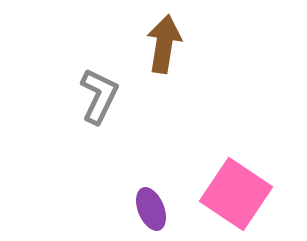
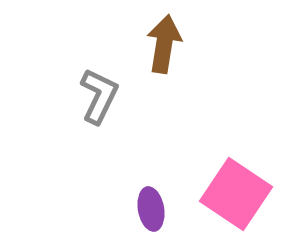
purple ellipse: rotated 12 degrees clockwise
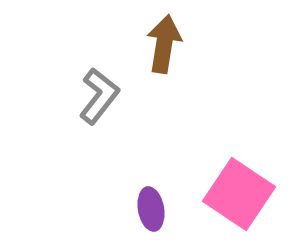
gray L-shape: rotated 12 degrees clockwise
pink square: moved 3 px right
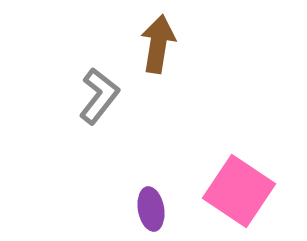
brown arrow: moved 6 px left
pink square: moved 3 px up
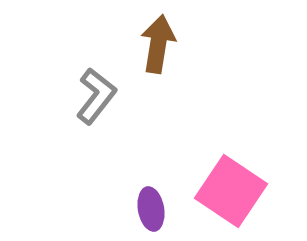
gray L-shape: moved 3 px left
pink square: moved 8 px left
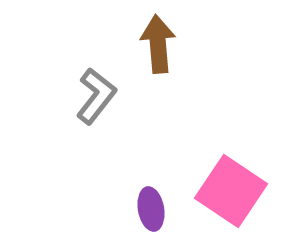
brown arrow: rotated 14 degrees counterclockwise
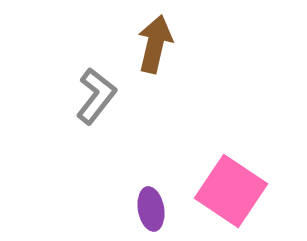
brown arrow: moved 3 px left; rotated 18 degrees clockwise
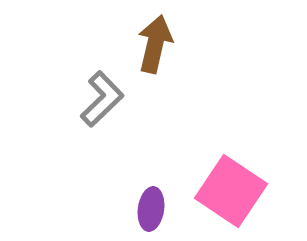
gray L-shape: moved 6 px right, 3 px down; rotated 8 degrees clockwise
purple ellipse: rotated 18 degrees clockwise
